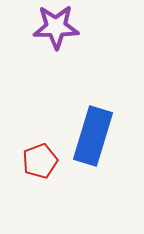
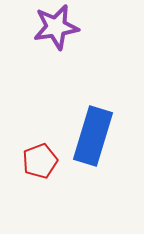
purple star: rotated 9 degrees counterclockwise
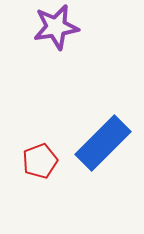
blue rectangle: moved 10 px right, 7 px down; rotated 28 degrees clockwise
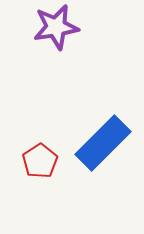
red pentagon: rotated 12 degrees counterclockwise
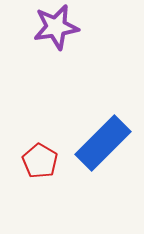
red pentagon: rotated 8 degrees counterclockwise
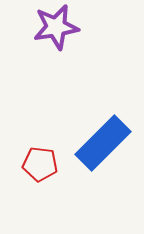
red pentagon: moved 3 px down; rotated 24 degrees counterclockwise
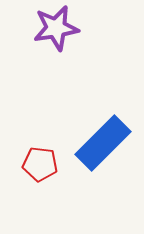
purple star: moved 1 px down
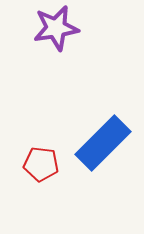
red pentagon: moved 1 px right
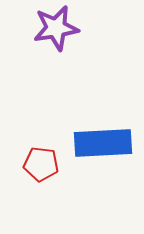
blue rectangle: rotated 42 degrees clockwise
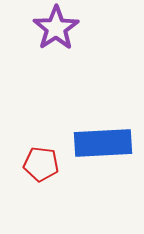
purple star: rotated 24 degrees counterclockwise
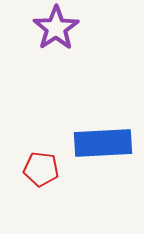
red pentagon: moved 5 px down
